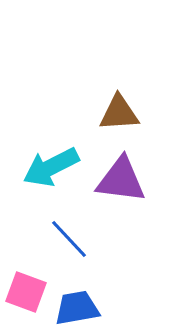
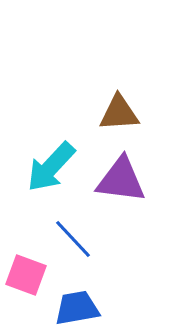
cyan arrow: rotated 20 degrees counterclockwise
blue line: moved 4 px right
pink square: moved 17 px up
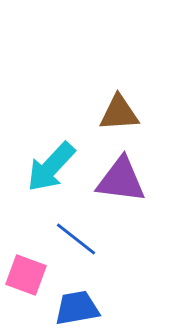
blue line: moved 3 px right; rotated 9 degrees counterclockwise
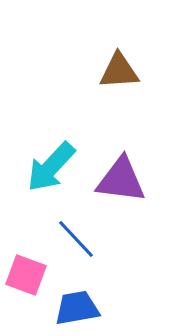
brown triangle: moved 42 px up
blue line: rotated 9 degrees clockwise
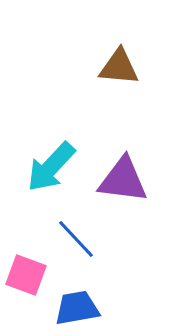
brown triangle: moved 4 px up; rotated 9 degrees clockwise
purple triangle: moved 2 px right
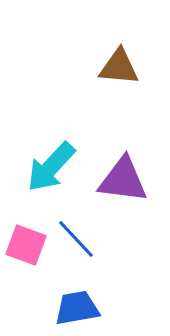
pink square: moved 30 px up
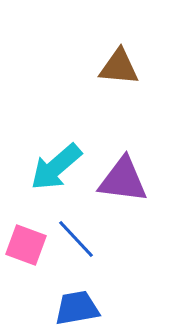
cyan arrow: moved 5 px right; rotated 6 degrees clockwise
